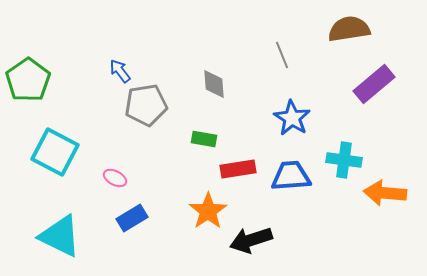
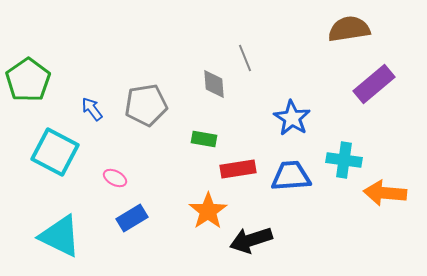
gray line: moved 37 px left, 3 px down
blue arrow: moved 28 px left, 38 px down
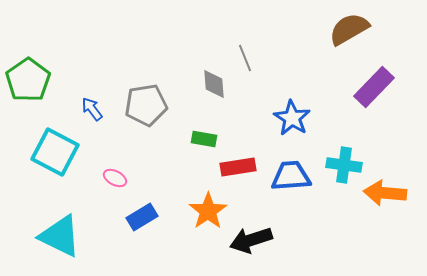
brown semicircle: rotated 21 degrees counterclockwise
purple rectangle: moved 3 px down; rotated 6 degrees counterclockwise
cyan cross: moved 5 px down
red rectangle: moved 2 px up
blue rectangle: moved 10 px right, 1 px up
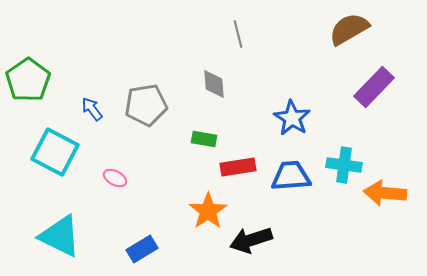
gray line: moved 7 px left, 24 px up; rotated 8 degrees clockwise
blue rectangle: moved 32 px down
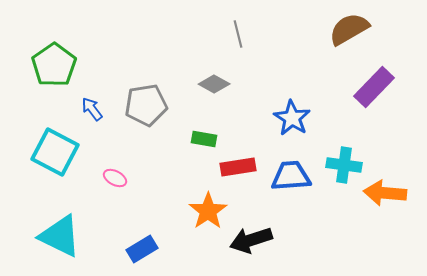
green pentagon: moved 26 px right, 15 px up
gray diamond: rotated 56 degrees counterclockwise
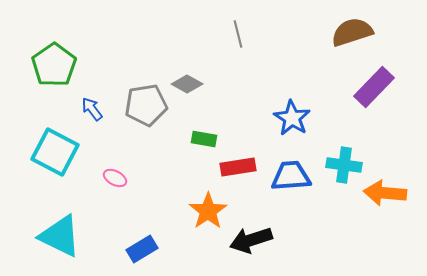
brown semicircle: moved 3 px right, 3 px down; rotated 12 degrees clockwise
gray diamond: moved 27 px left
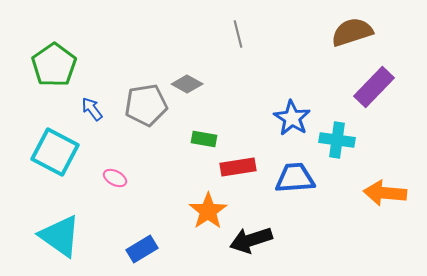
cyan cross: moved 7 px left, 25 px up
blue trapezoid: moved 4 px right, 2 px down
cyan triangle: rotated 9 degrees clockwise
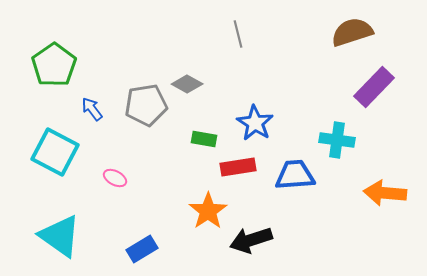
blue star: moved 37 px left, 5 px down
blue trapezoid: moved 3 px up
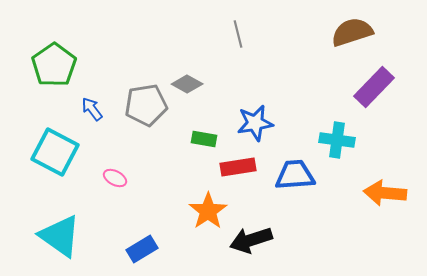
blue star: rotated 30 degrees clockwise
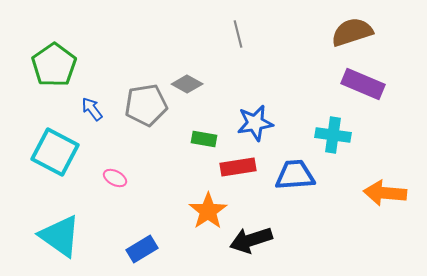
purple rectangle: moved 11 px left, 3 px up; rotated 69 degrees clockwise
cyan cross: moved 4 px left, 5 px up
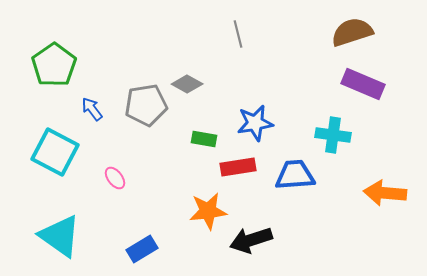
pink ellipse: rotated 25 degrees clockwise
orange star: rotated 27 degrees clockwise
